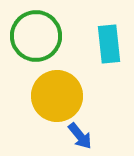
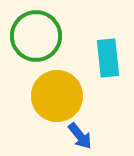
cyan rectangle: moved 1 px left, 14 px down
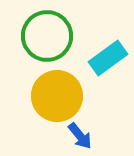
green circle: moved 11 px right
cyan rectangle: rotated 60 degrees clockwise
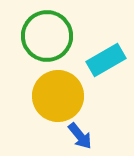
cyan rectangle: moved 2 px left, 2 px down; rotated 6 degrees clockwise
yellow circle: moved 1 px right
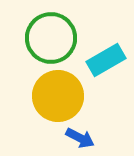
green circle: moved 4 px right, 2 px down
blue arrow: moved 2 px down; rotated 24 degrees counterclockwise
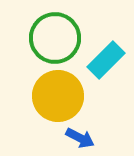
green circle: moved 4 px right
cyan rectangle: rotated 15 degrees counterclockwise
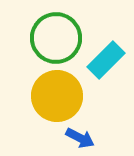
green circle: moved 1 px right
yellow circle: moved 1 px left
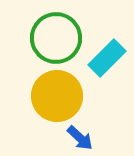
cyan rectangle: moved 1 px right, 2 px up
blue arrow: rotated 16 degrees clockwise
